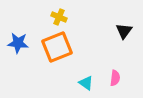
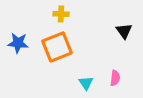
yellow cross: moved 2 px right, 3 px up; rotated 21 degrees counterclockwise
black triangle: rotated 12 degrees counterclockwise
cyan triangle: rotated 21 degrees clockwise
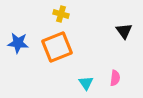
yellow cross: rotated 14 degrees clockwise
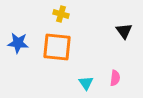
orange square: rotated 28 degrees clockwise
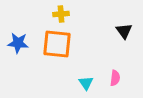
yellow cross: rotated 21 degrees counterclockwise
orange square: moved 3 px up
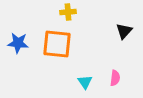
yellow cross: moved 7 px right, 2 px up
black triangle: rotated 18 degrees clockwise
cyan triangle: moved 1 px left, 1 px up
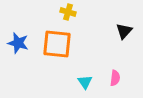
yellow cross: rotated 21 degrees clockwise
blue star: rotated 10 degrees clockwise
